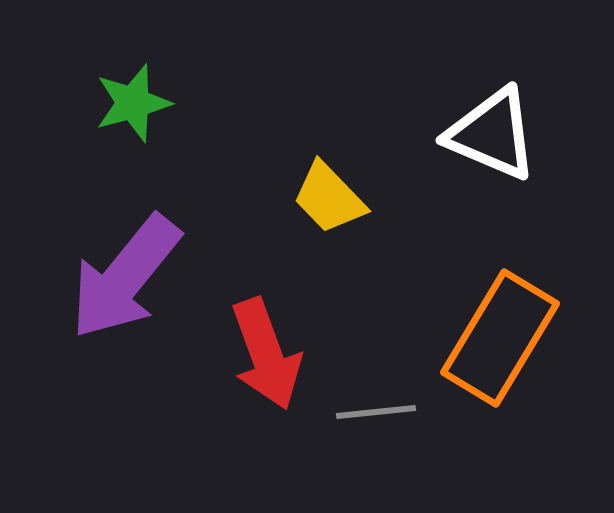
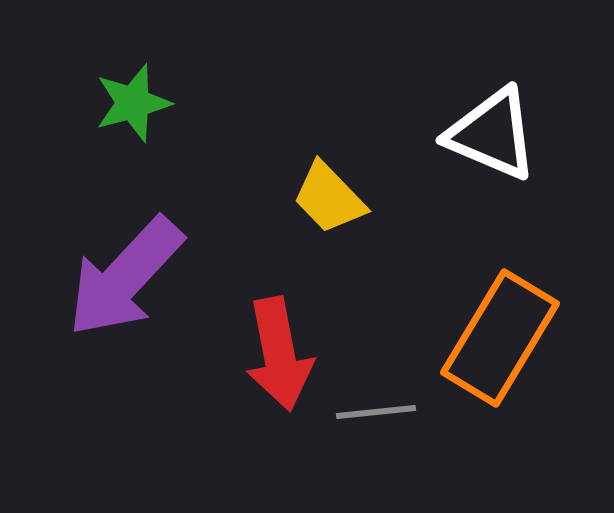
purple arrow: rotated 4 degrees clockwise
red arrow: moved 13 px right; rotated 9 degrees clockwise
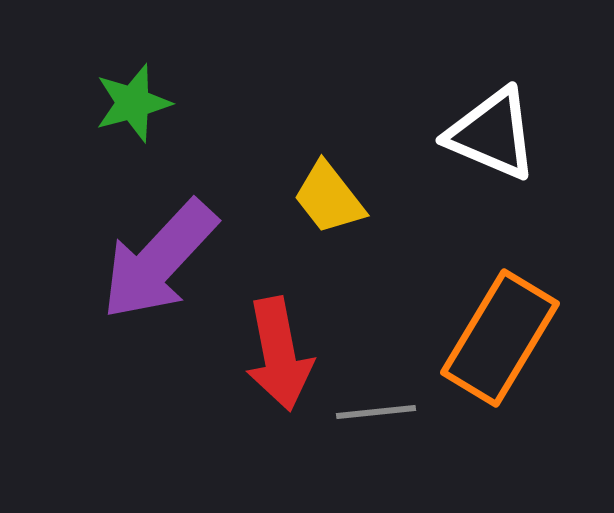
yellow trapezoid: rotated 6 degrees clockwise
purple arrow: moved 34 px right, 17 px up
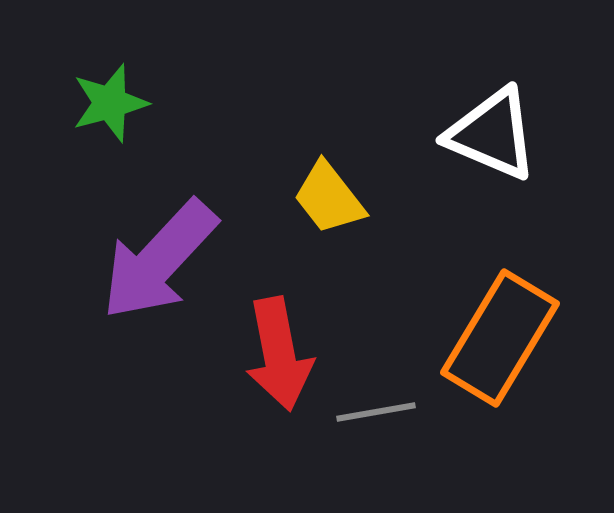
green star: moved 23 px left
gray line: rotated 4 degrees counterclockwise
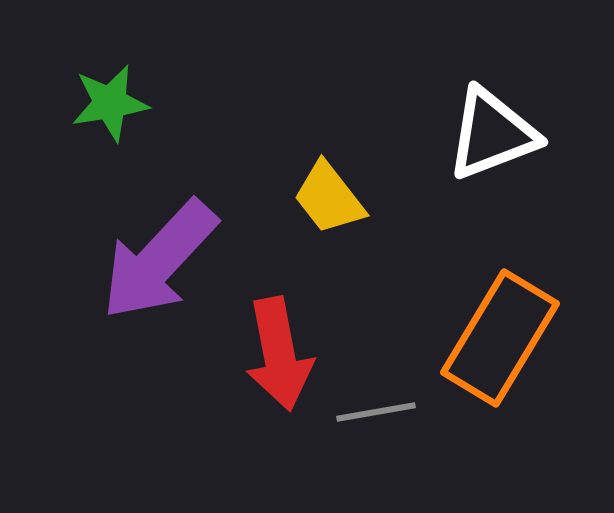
green star: rotated 6 degrees clockwise
white triangle: rotated 44 degrees counterclockwise
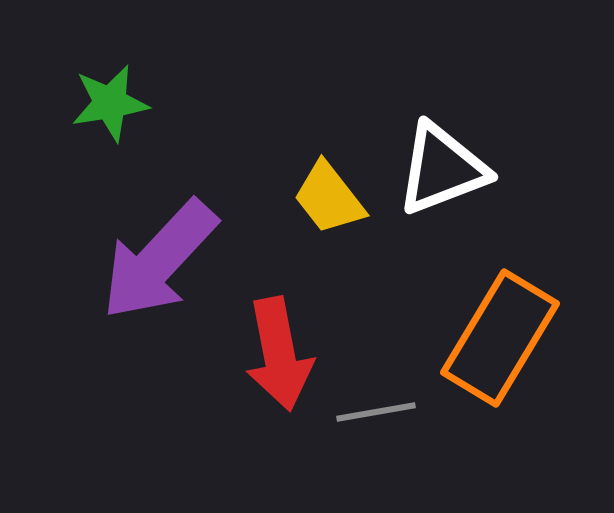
white triangle: moved 50 px left, 35 px down
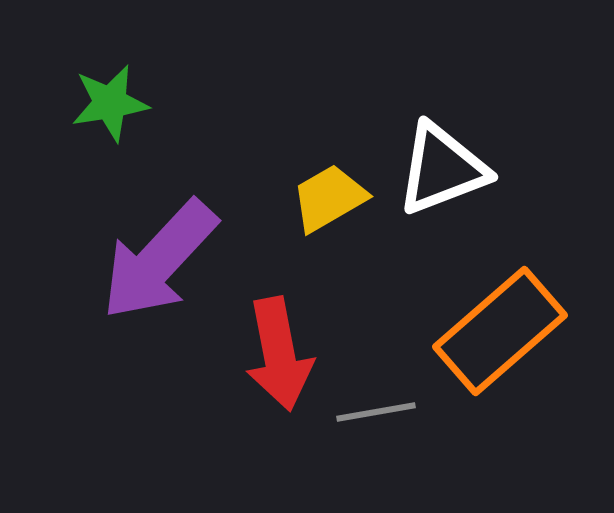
yellow trapezoid: rotated 98 degrees clockwise
orange rectangle: moved 7 px up; rotated 18 degrees clockwise
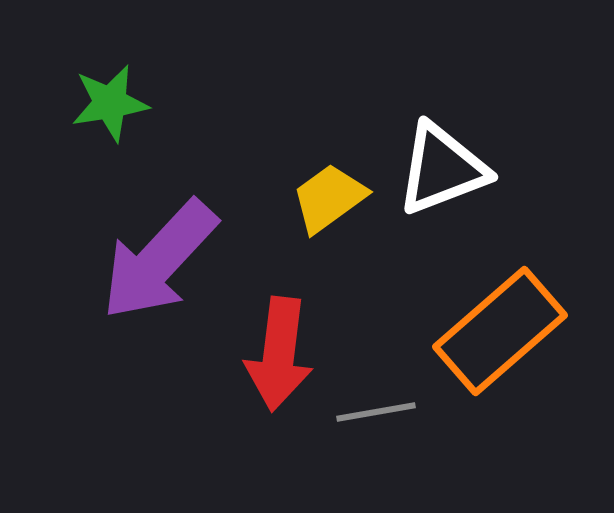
yellow trapezoid: rotated 6 degrees counterclockwise
red arrow: rotated 18 degrees clockwise
